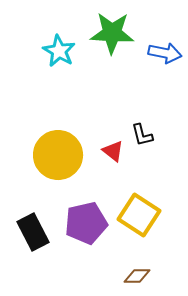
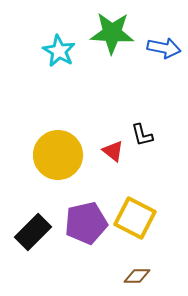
blue arrow: moved 1 px left, 5 px up
yellow square: moved 4 px left, 3 px down; rotated 6 degrees counterclockwise
black rectangle: rotated 72 degrees clockwise
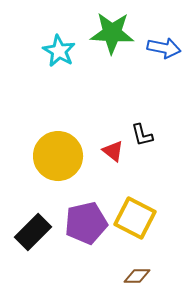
yellow circle: moved 1 px down
